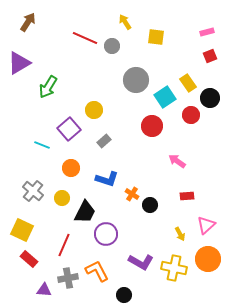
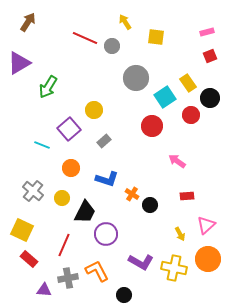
gray circle at (136, 80): moved 2 px up
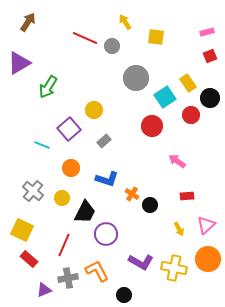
yellow arrow at (180, 234): moved 1 px left, 5 px up
purple triangle at (44, 290): rotated 28 degrees counterclockwise
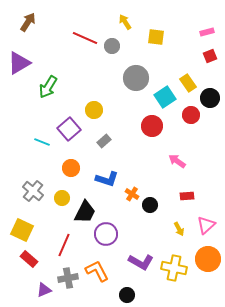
cyan line at (42, 145): moved 3 px up
black circle at (124, 295): moved 3 px right
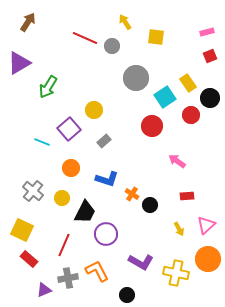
yellow cross at (174, 268): moved 2 px right, 5 px down
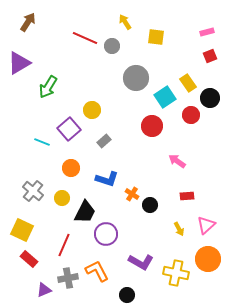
yellow circle at (94, 110): moved 2 px left
